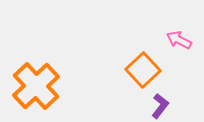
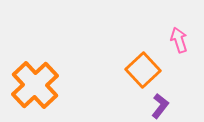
pink arrow: rotated 45 degrees clockwise
orange cross: moved 1 px left, 1 px up
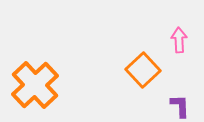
pink arrow: rotated 15 degrees clockwise
purple L-shape: moved 20 px right; rotated 40 degrees counterclockwise
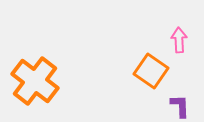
orange square: moved 8 px right, 1 px down; rotated 12 degrees counterclockwise
orange cross: moved 4 px up; rotated 9 degrees counterclockwise
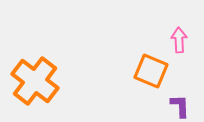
orange square: rotated 12 degrees counterclockwise
